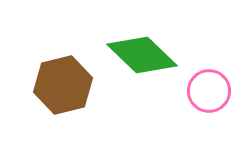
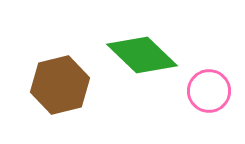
brown hexagon: moved 3 px left
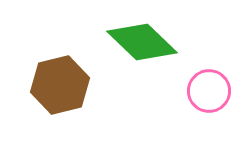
green diamond: moved 13 px up
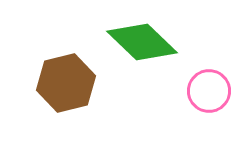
brown hexagon: moved 6 px right, 2 px up
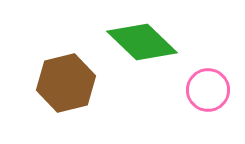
pink circle: moved 1 px left, 1 px up
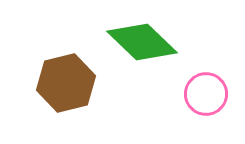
pink circle: moved 2 px left, 4 px down
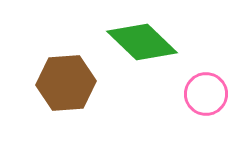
brown hexagon: rotated 10 degrees clockwise
